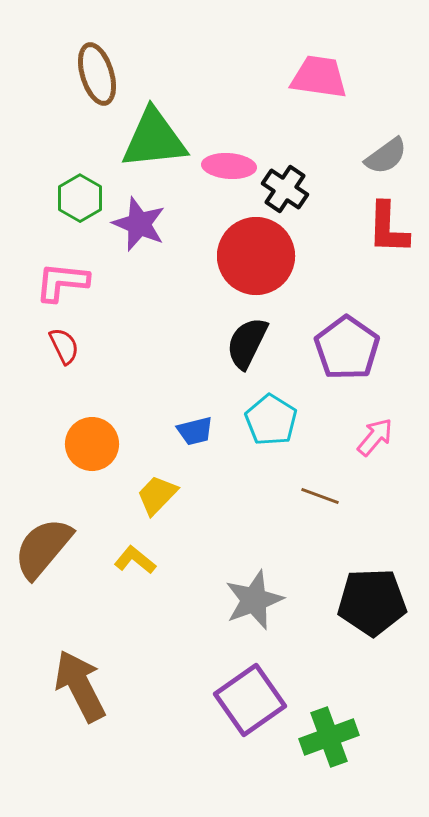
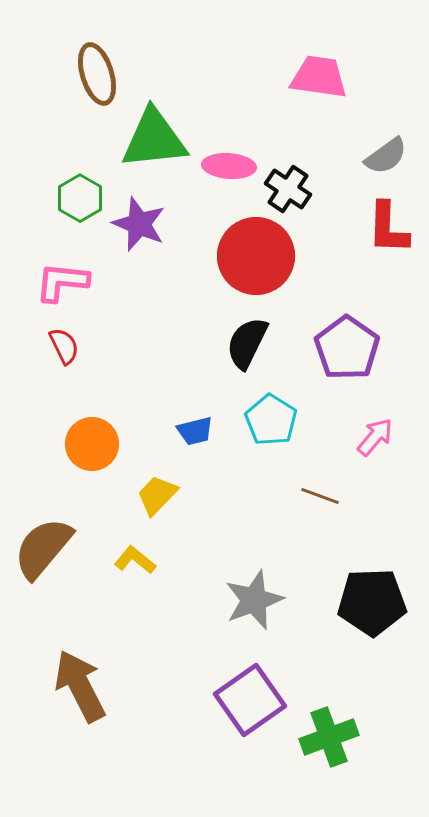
black cross: moved 3 px right
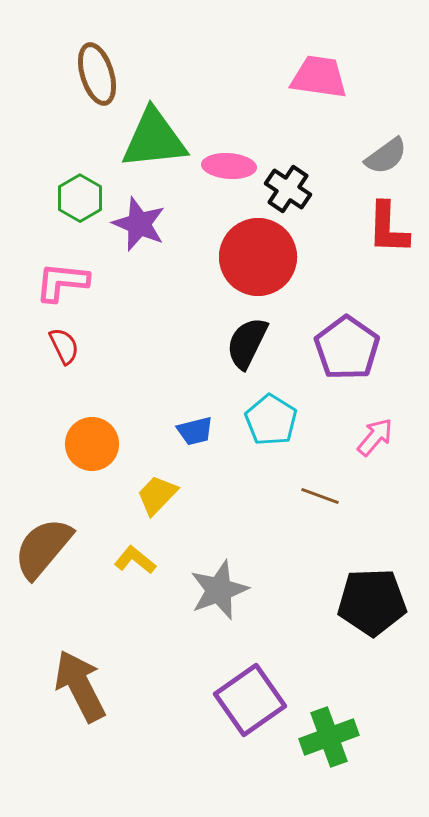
red circle: moved 2 px right, 1 px down
gray star: moved 35 px left, 10 px up
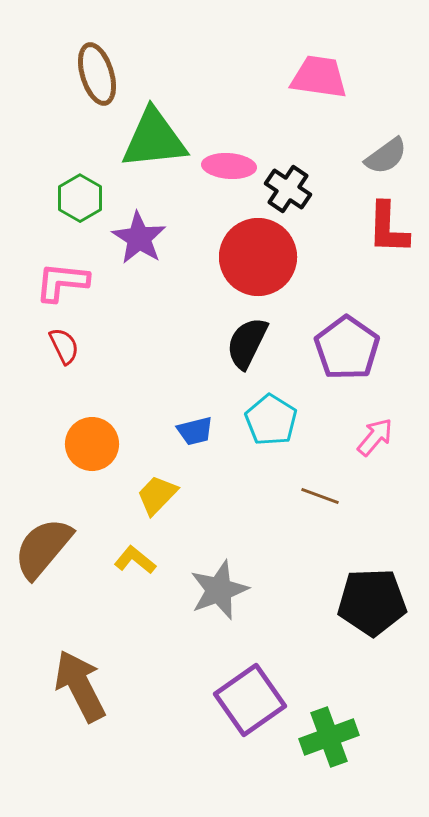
purple star: moved 14 px down; rotated 10 degrees clockwise
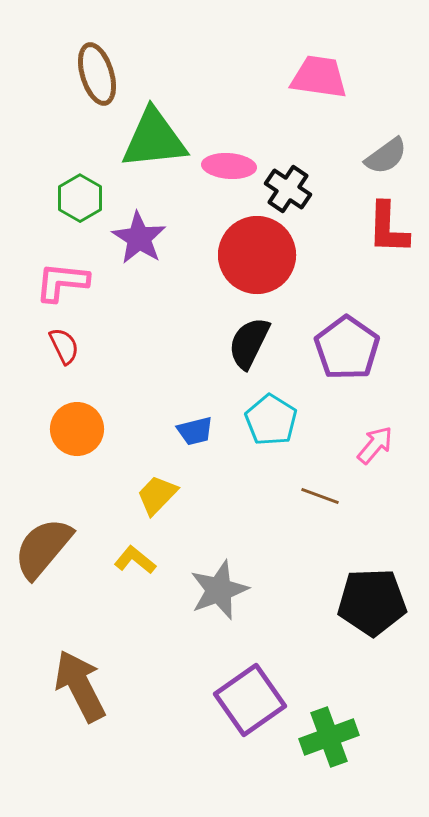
red circle: moved 1 px left, 2 px up
black semicircle: moved 2 px right
pink arrow: moved 8 px down
orange circle: moved 15 px left, 15 px up
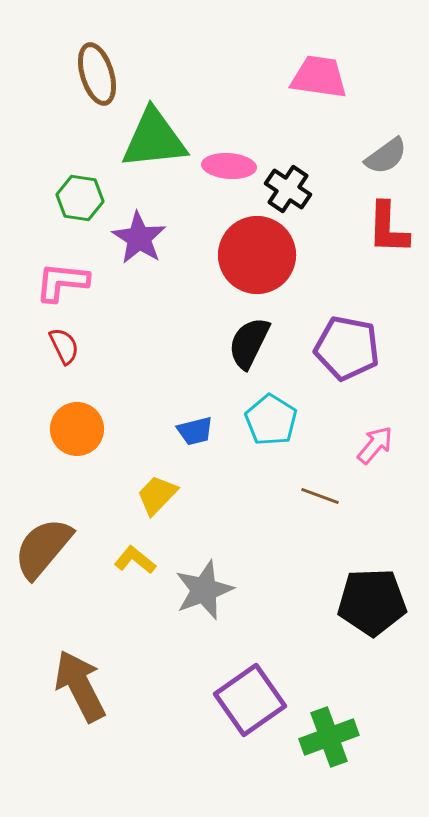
green hexagon: rotated 21 degrees counterclockwise
purple pentagon: rotated 24 degrees counterclockwise
gray star: moved 15 px left
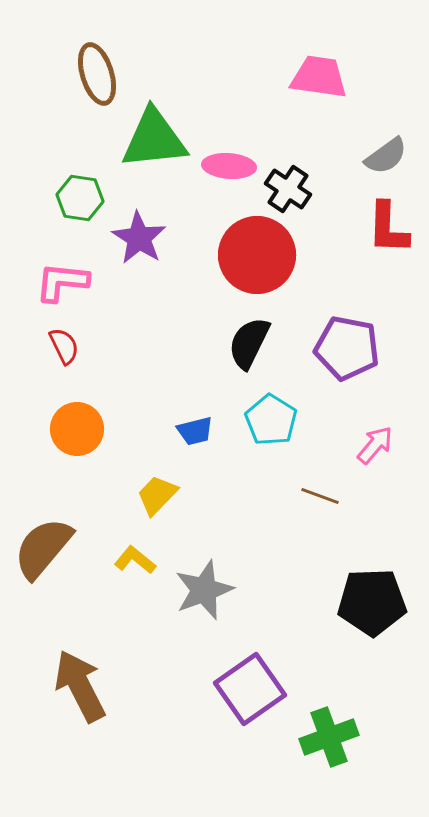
purple square: moved 11 px up
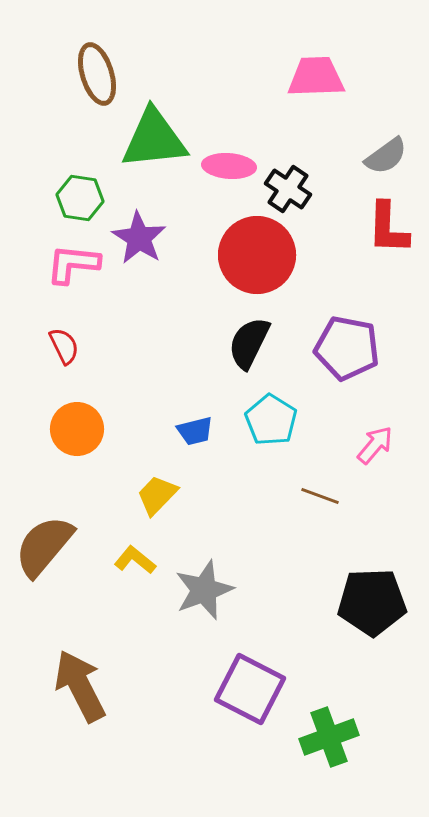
pink trapezoid: moved 3 px left; rotated 10 degrees counterclockwise
pink L-shape: moved 11 px right, 18 px up
brown semicircle: moved 1 px right, 2 px up
purple square: rotated 28 degrees counterclockwise
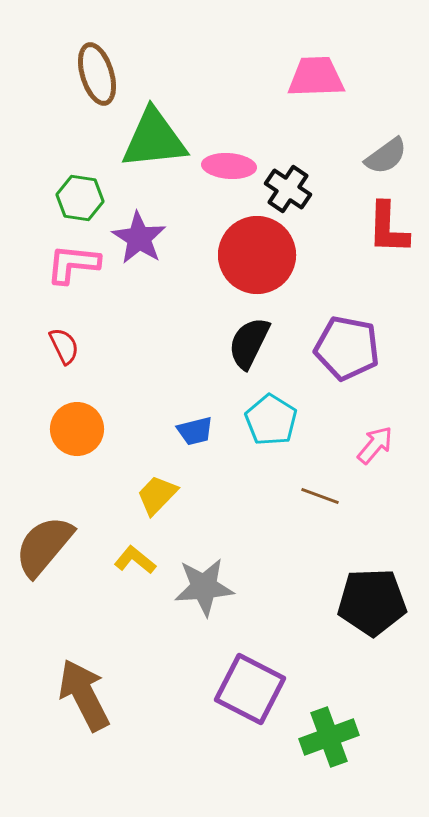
gray star: moved 3 px up; rotated 16 degrees clockwise
brown arrow: moved 4 px right, 9 px down
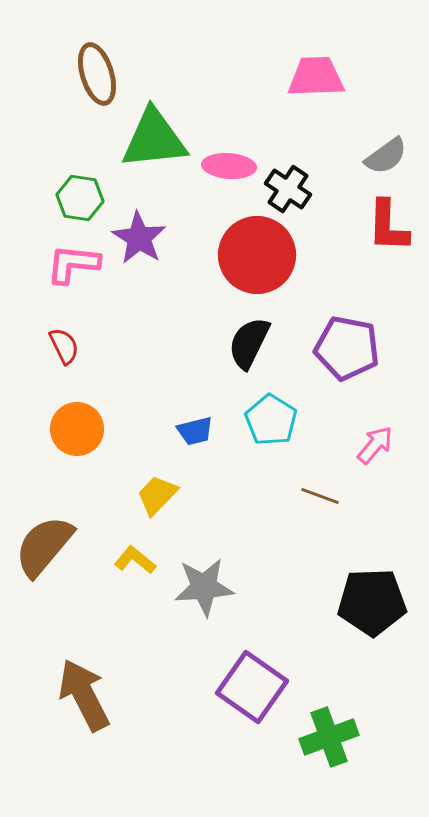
red L-shape: moved 2 px up
purple square: moved 2 px right, 2 px up; rotated 8 degrees clockwise
